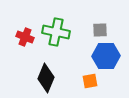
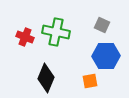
gray square: moved 2 px right, 5 px up; rotated 28 degrees clockwise
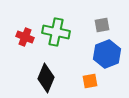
gray square: rotated 35 degrees counterclockwise
blue hexagon: moved 1 px right, 2 px up; rotated 20 degrees counterclockwise
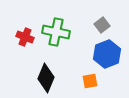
gray square: rotated 28 degrees counterclockwise
